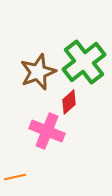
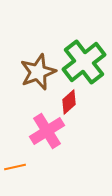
pink cross: rotated 36 degrees clockwise
orange line: moved 10 px up
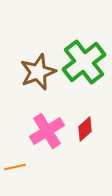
red diamond: moved 16 px right, 27 px down
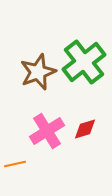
red diamond: rotated 25 degrees clockwise
orange line: moved 3 px up
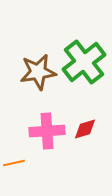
brown star: rotated 12 degrees clockwise
pink cross: rotated 28 degrees clockwise
orange line: moved 1 px left, 1 px up
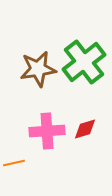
brown star: moved 3 px up
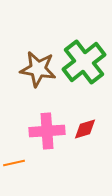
brown star: rotated 18 degrees clockwise
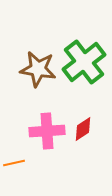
red diamond: moved 2 px left; rotated 15 degrees counterclockwise
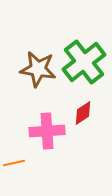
red diamond: moved 16 px up
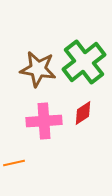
pink cross: moved 3 px left, 10 px up
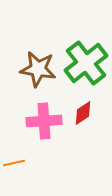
green cross: moved 2 px right, 1 px down
